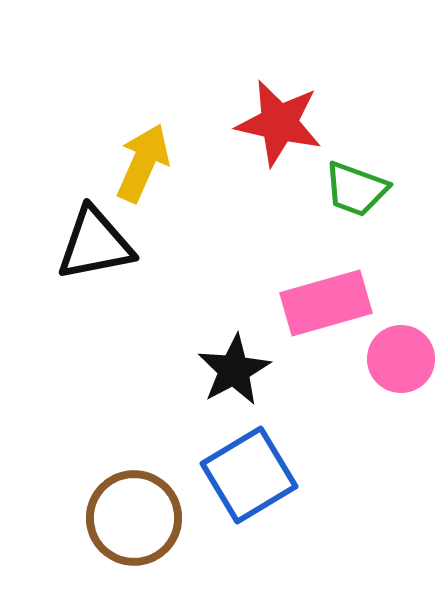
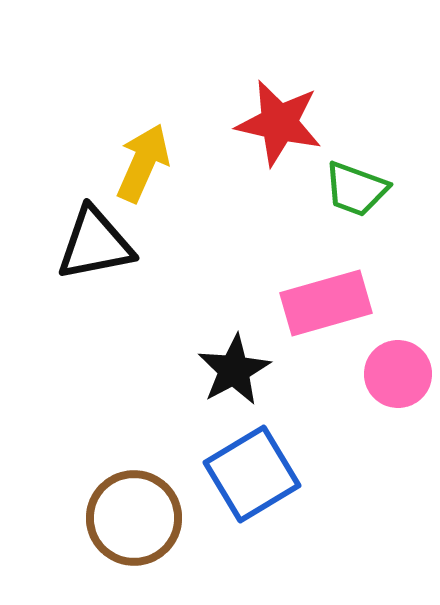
pink circle: moved 3 px left, 15 px down
blue square: moved 3 px right, 1 px up
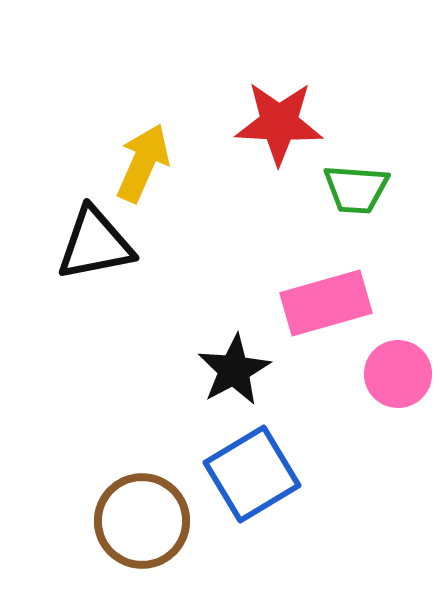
red star: rotated 10 degrees counterclockwise
green trapezoid: rotated 16 degrees counterclockwise
brown circle: moved 8 px right, 3 px down
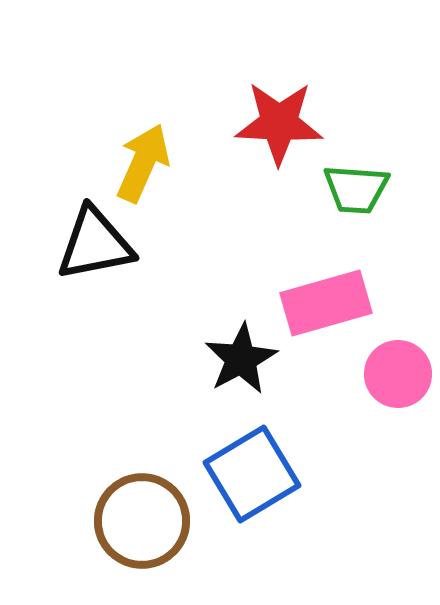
black star: moved 7 px right, 11 px up
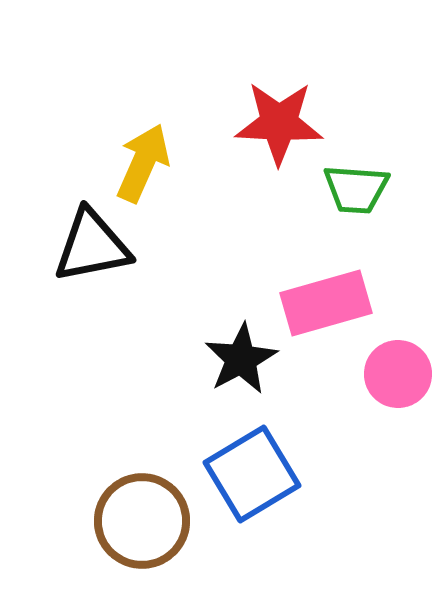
black triangle: moved 3 px left, 2 px down
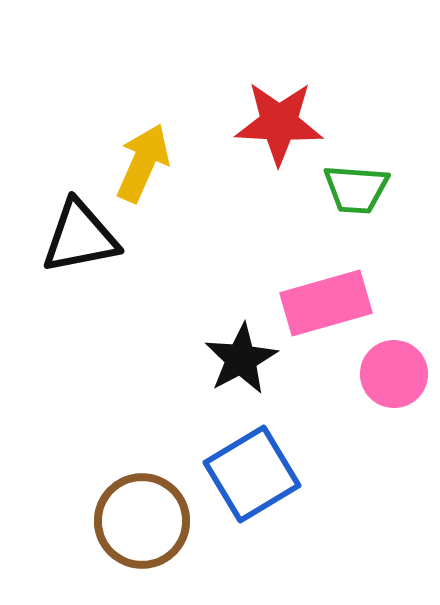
black triangle: moved 12 px left, 9 px up
pink circle: moved 4 px left
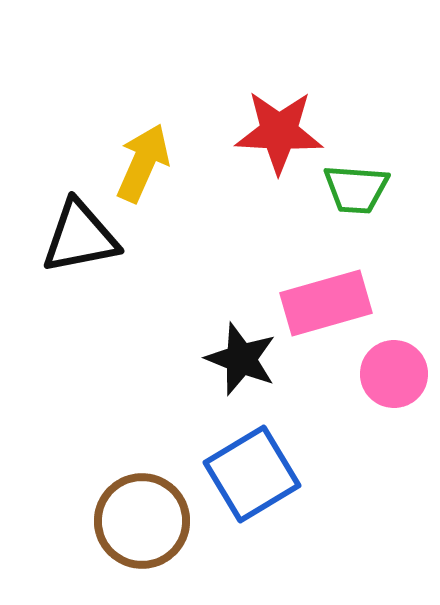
red star: moved 9 px down
black star: rotated 22 degrees counterclockwise
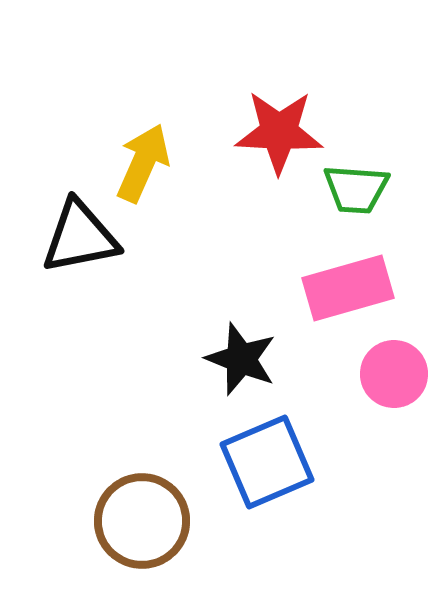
pink rectangle: moved 22 px right, 15 px up
blue square: moved 15 px right, 12 px up; rotated 8 degrees clockwise
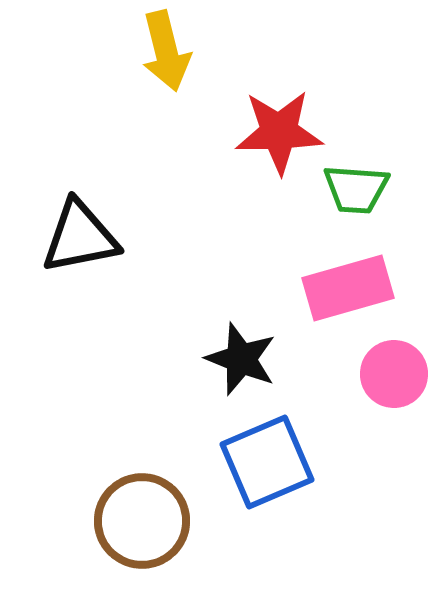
red star: rotated 4 degrees counterclockwise
yellow arrow: moved 23 px right, 112 px up; rotated 142 degrees clockwise
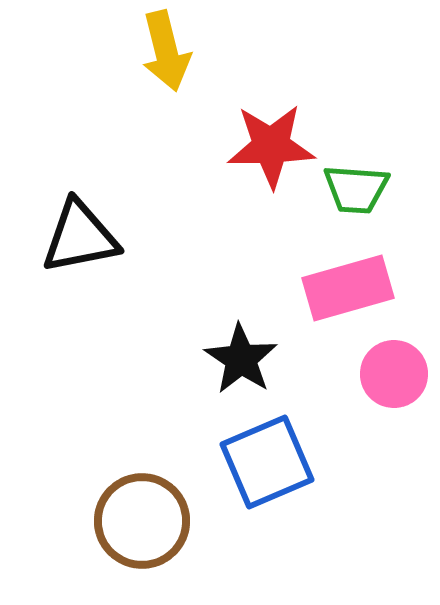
red star: moved 8 px left, 14 px down
black star: rotated 12 degrees clockwise
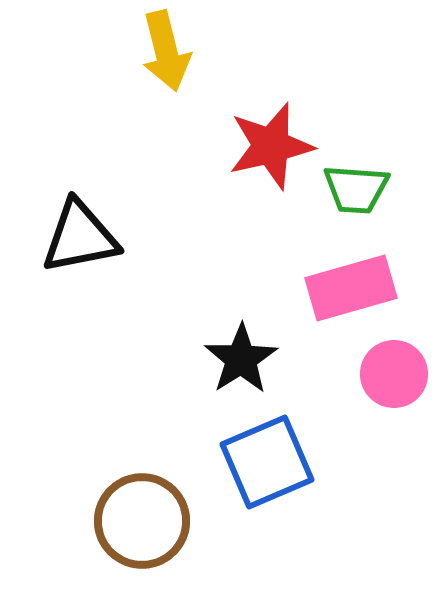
red star: rotated 12 degrees counterclockwise
pink rectangle: moved 3 px right
black star: rotated 6 degrees clockwise
